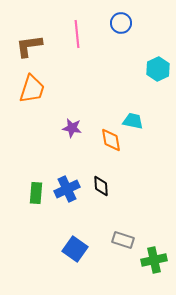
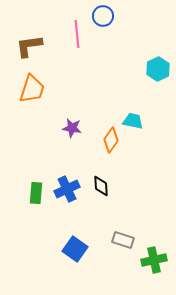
blue circle: moved 18 px left, 7 px up
orange diamond: rotated 45 degrees clockwise
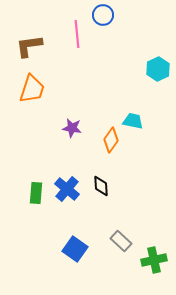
blue circle: moved 1 px up
blue cross: rotated 25 degrees counterclockwise
gray rectangle: moved 2 px left, 1 px down; rotated 25 degrees clockwise
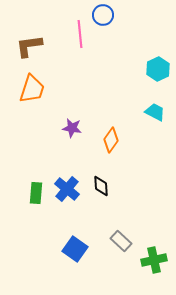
pink line: moved 3 px right
cyan trapezoid: moved 22 px right, 9 px up; rotated 15 degrees clockwise
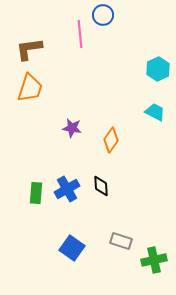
brown L-shape: moved 3 px down
orange trapezoid: moved 2 px left, 1 px up
blue cross: rotated 20 degrees clockwise
gray rectangle: rotated 25 degrees counterclockwise
blue square: moved 3 px left, 1 px up
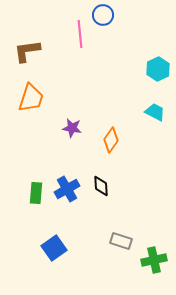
brown L-shape: moved 2 px left, 2 px down
orange trapezoid: moved 1 px right, 10 px down
blue square: moved 18 px left; rotated 20 degrees clockwise
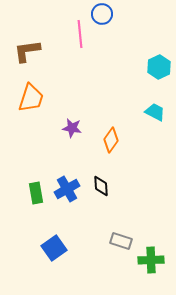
blue circle: moved 1 px left, 1 px up
cyan hexagon: moved 1 px right, 2 px up
green rectangle: rotated 15 degrees counterclockwise
green cross: moved 3 px left; rotated 10 degrees clockwise
